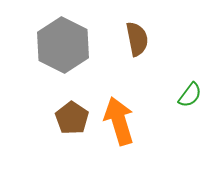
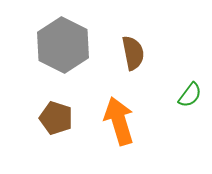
brown semicircle: moved 4 px left, 14 px down
brown pentagon: moved 16 px left; rotated 16 degrees counterclockwise
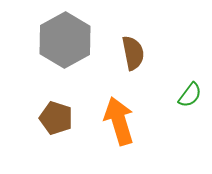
gray hexagon: moved 2 px right, 5 px up; rotated 4 degrees clockwise
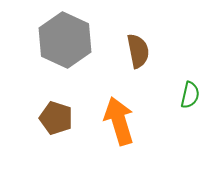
gray hexagon: rotated 6 degrees counterclockwise
brown semicircle: moved 5 px right, 2 px up
green semicircle: rotated 24 degrees counterclockwise
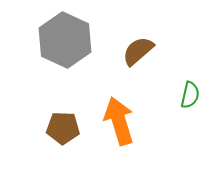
brown semicircle: rotated 120 degrees counterclockwise
brown pentagon: moved 7 px right, 10 px down; rotated 16 degrees counterclockwise
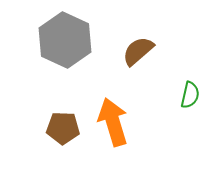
orange arrow: moved 6 px left, 1 px down
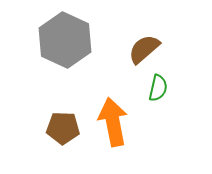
brown semicircle: moved 6 px right, 2 px up
green semicircle: moved 32 px left, 7 px up
orange arrow: rotated 6 degrees clockwise
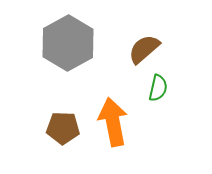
gray hexagon: moved 3 px right, 3 px down; rotated 6 degrees clockwise
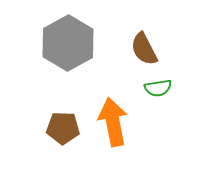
brown semicircle: rotated 76 degrees counterclockwise
green semicircle: rotated 68 degrees clockwise
